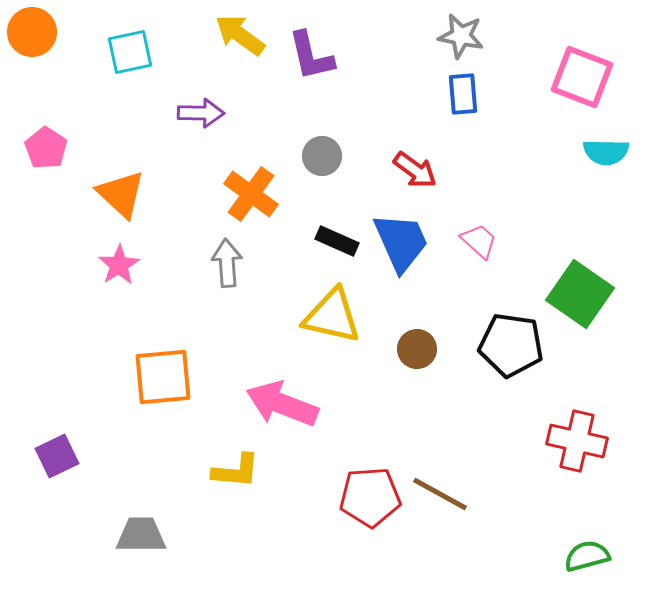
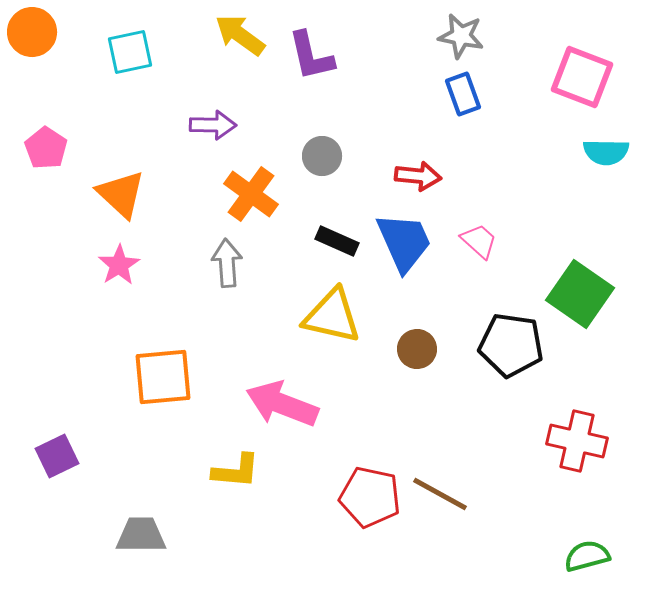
blue rectangle: rotated 15 degrees counterclockwise
purple arrow: moved 12 px right, 12 px down
red arrow: moved 3 px right, 6 px down; rotated 30 degrees counterclockwise
blue trapezoid: moved 3 px right
red pentagon: rotated 16 degrees clockwise
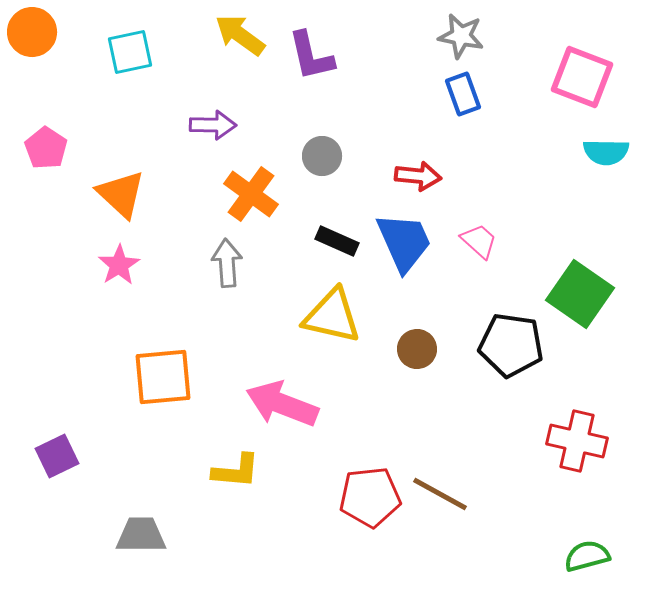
red pentagon: rotated 18 degrees counterclockwise
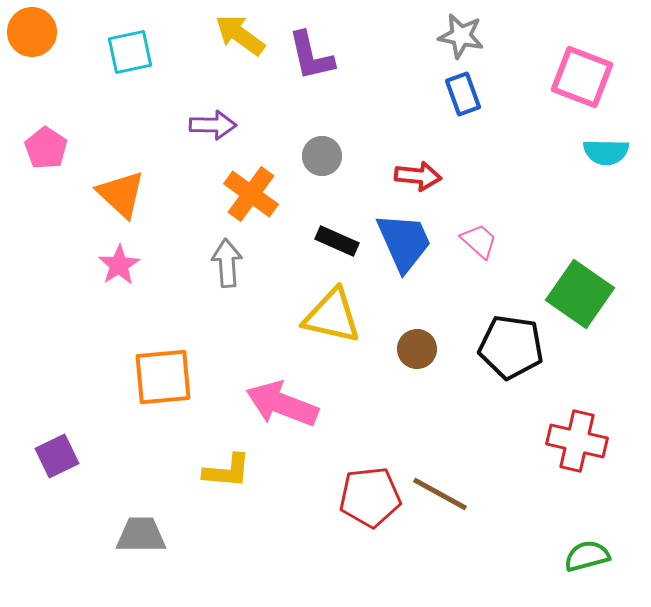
black pentagon: moved 2 px down
yellow L-shape: moved 9 px left
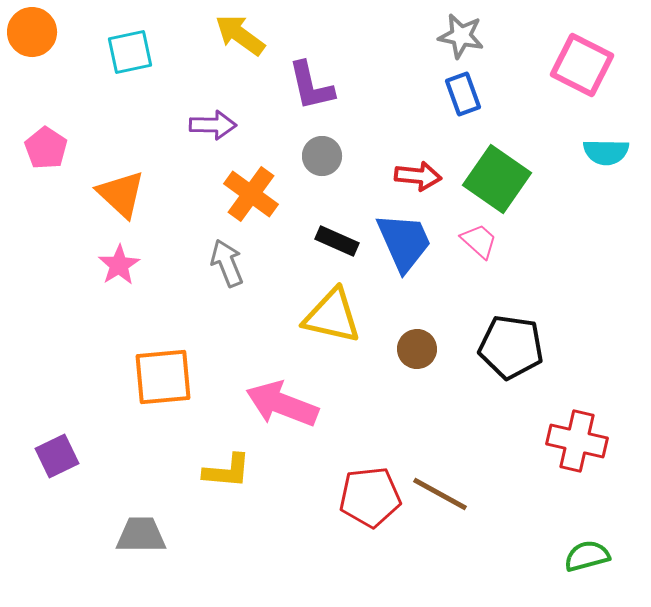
purple L-shape: moved 30 px down
pink square: moved 12 px up; rotated 6 degrees clockwise
gray arrow: rotated 18 degrees counterclockwise
green square: moved 83 px left, 115 px up
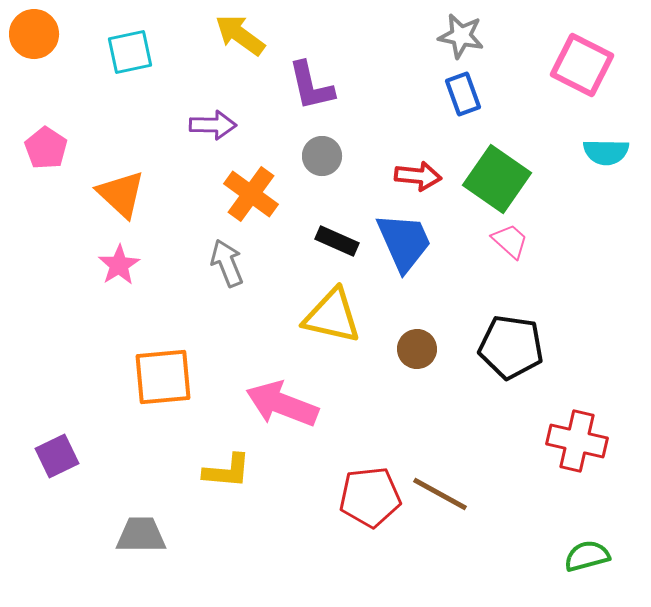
orange circle: moved 2 px right, 2 px down
pink trapezoid: moved 31 px right
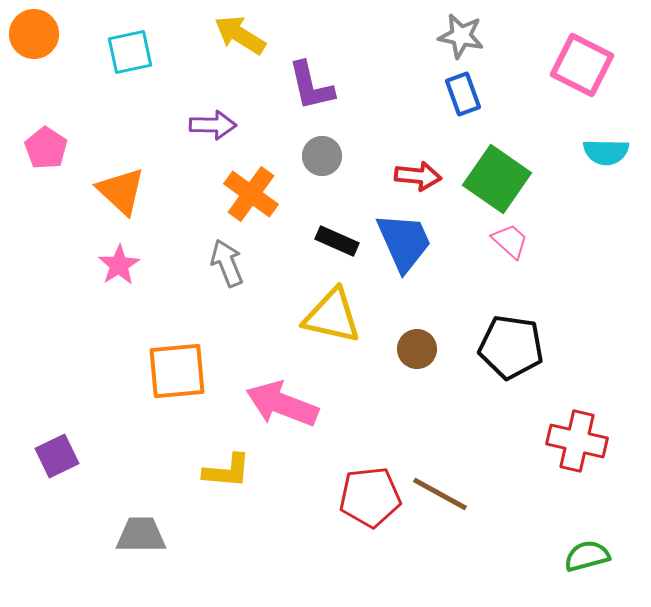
yellow arrow: rotated 4 degrees counterclockwise
orange triangle: moved 3 px up
orange square: moved 14 px right, 6 px up
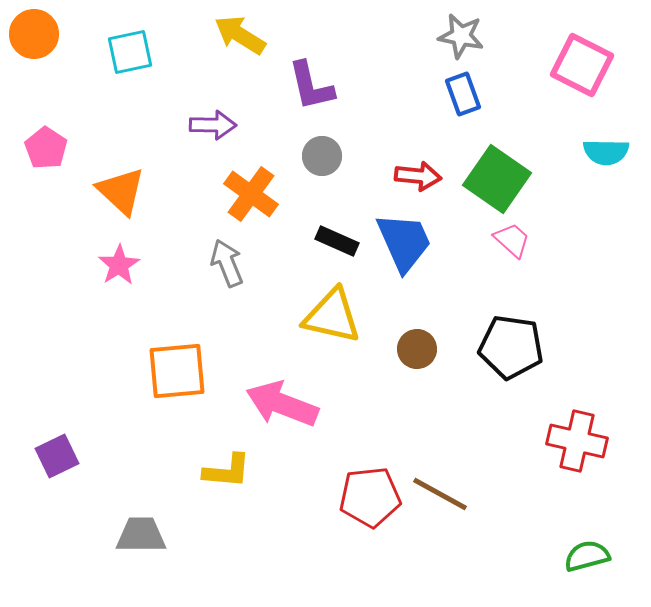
pink trapezoid: moved 2 px right, 1 px up
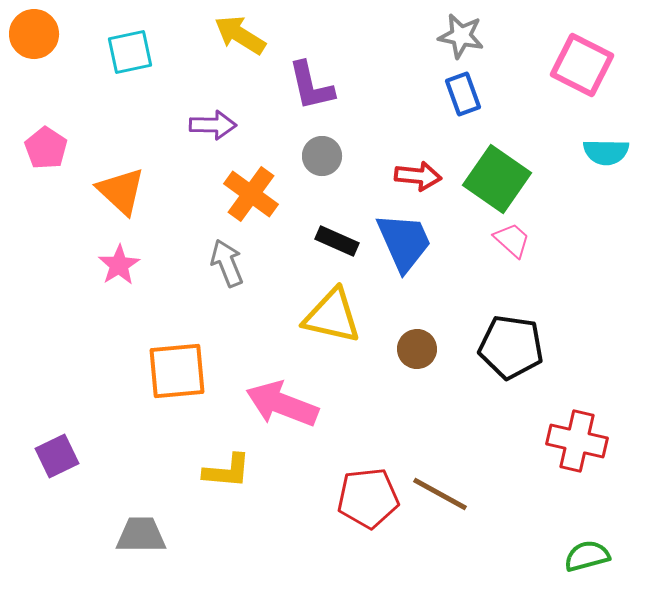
red pentagon: moved 2 px left, 1 px down
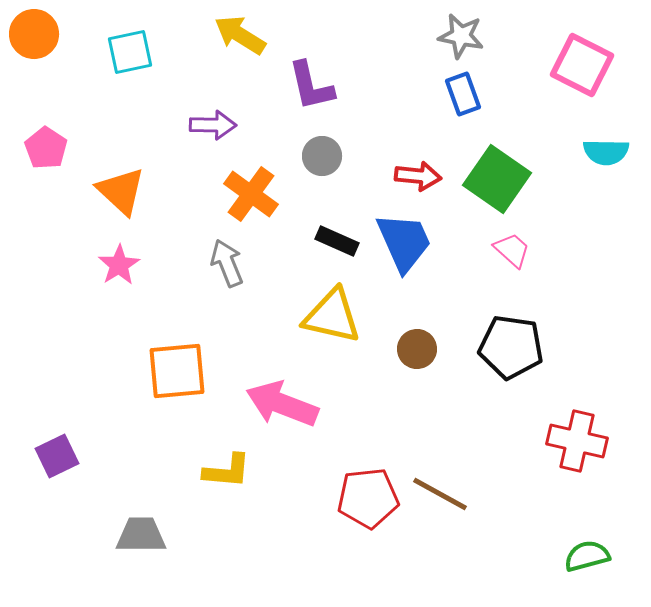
pink trapezoid: moved 10 px down
